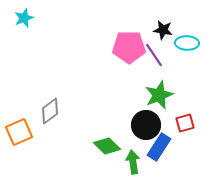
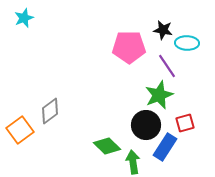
purple line: moved 13 px right, 11 px down
orange square: moved 1 px right, 2 px up; rotated 12 degrees counterclockwise
blue rectangle: moved 6 px right
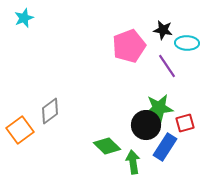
pink pentagon: moved 1 px up; rotated 20 degrees counterclockwise
green star: moved 13 px down; rotated 16 degrees clockwise
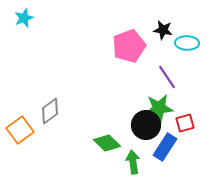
purple line: moved 11 px down
green diamond: moved 3 px up
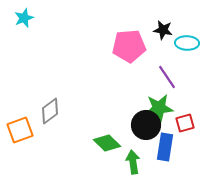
pink pentagon: rotated 16 degrees clockwise
orange square: rotated 16 degrees clockwise
blue rectangle: rotated 24 degrees counterclockwise
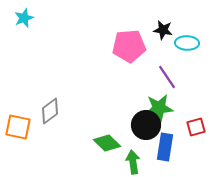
red square: moved 11 px right, 4 px down
orange square: moved 2 px left, 3 px up; rotated 32 degrees clockwise
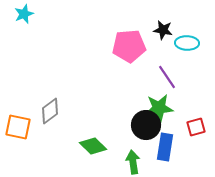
cyan star: moved 4 px up
green diamond: moved 14 px left, 3 px down
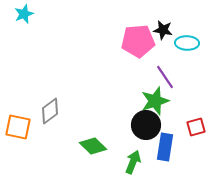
pink pentagon: moved 9 px right, 5 px up
purple line: moved 2 px left
green star: moved 4 px left, 7 px up; rotated 12 degrees counterclockwise
green arrow: rotated 30 degrees clockwise
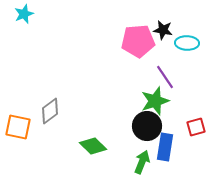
black circle: moved 1 px right, 1 px down
green arrow: moved 9 px right
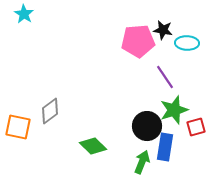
cyan star: rotated 18 degrees counterclockwise
green star: moved 19 px right, 9 px down
